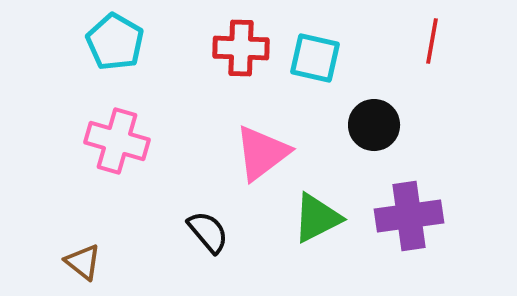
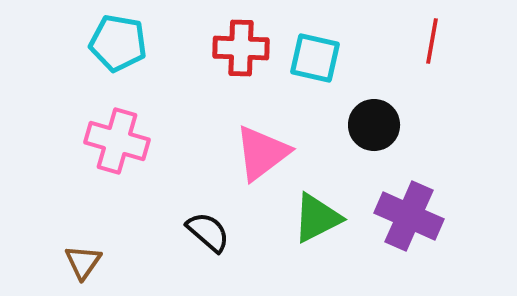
cyan pentagon: moved 3 px right, 1 px down; rotated 20 degrees counterclockwise
purple cross: rotated 32 degrees clockwise
black semicircle: rotated 9 degrees counterclockwise
brown triangle: rotated 27 degrees clockwise
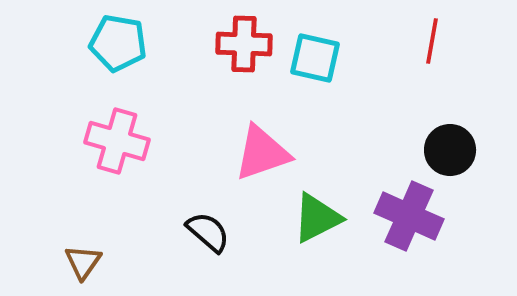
red cross: moved 3 px right, 4 px up
black circle: moved 76 px right, 25 px down
pink triangle: rotated 18 degrees clockwise
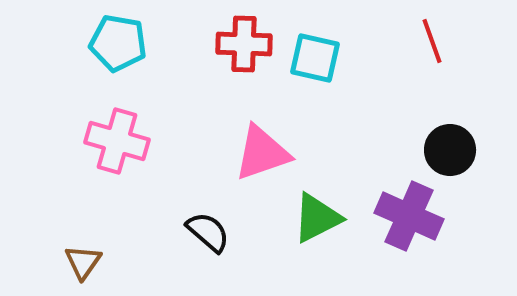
red line: rotated 30 degrees counterclockwise
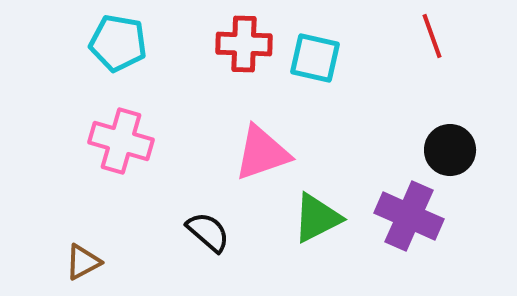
red line: moved 5 px up
pink cross: moved 4 px right
brown triangle: rotated 27 degrees clockwise
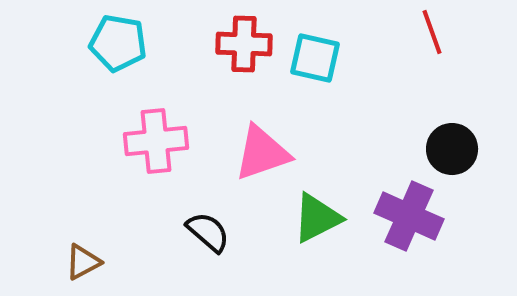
red line: moved 4 px up
pink cross: moved 35 px right; rotated 22 degrees counterclockwise
black circle: moved 2 px right, 1 px up
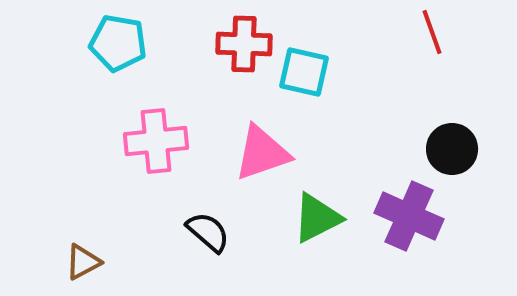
cyan square: moved 11 px left, 14 px down
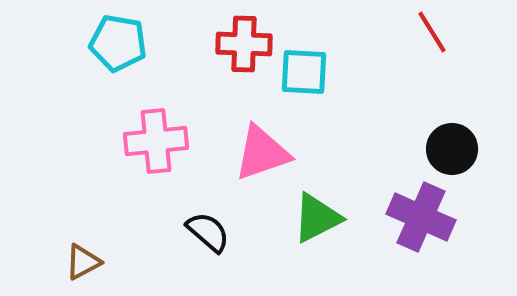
red line: rotated 12 degrees counterclockwise
cyan square: rotated 10 degrees counterclockwise
purple cross: moved 12 px right, 1 px down
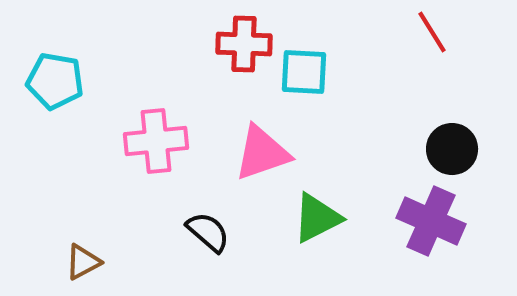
cyan pentagon: moved 63 px left, 38 px down
purple cross: moved 10 px right, 4 px down
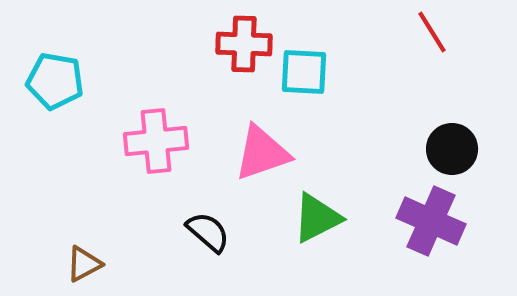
brown triangle: moved 1 px right, 2 px down
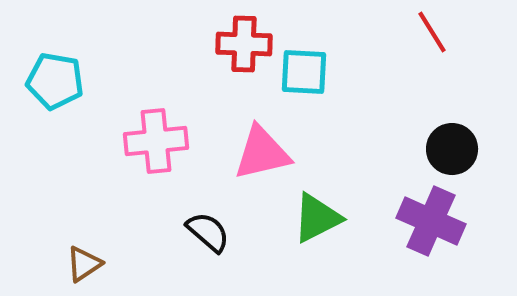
pink triangle: rotated 6 degrees clockwise
brown triangle: rotated 6 degrees counterclockwise
